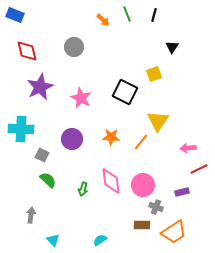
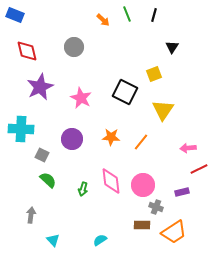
yellow triangle: moved 5 px right, 11 px up
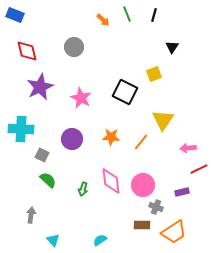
yellow triangle: moved 10 px down
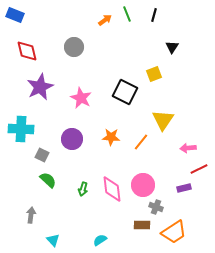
orange arrow: moved 2 px right; rotated 80 degrees counterclockwise
pink diamond: moved 1 px right, 8 px down
purple rectangle: moved 2 px right, 4 px up
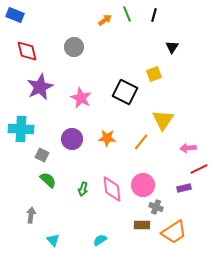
orange star: moved 4 px left, 1 px down
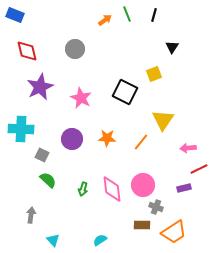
gray circle: moved 1 px right, 2 px down
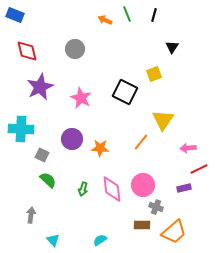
orange arrow: rotated 120 degrees counterclockwise
orange star: moved 7 px left, 10 px down
orange trapezoid: rotated 8 degrees counterclockwise
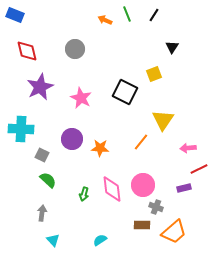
black line: rotated 16 degrees clockwise
green arrow: moved 1 px right, 5 px down
gray arrow: moved 11 px right, 2 px up
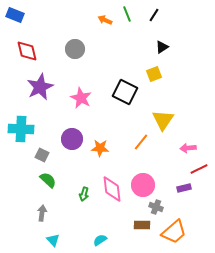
black triangle: moved 10 px left; rotated 24 degrees clockwise
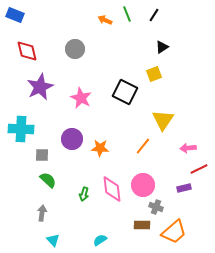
orange line: moved 2 px right, 4 px down
gray square: rotated 24 degrees counterclockwise
